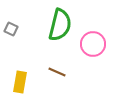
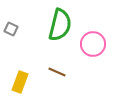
yellow rectangle: rotated 10 degrees clockwise
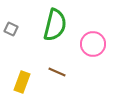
green semicircle: moved 5 px left
yellow rectangle: moved 2 px right
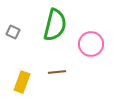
gray square: moved 2 px right, 3 px down
pink circle: moved 2 px left
brown line: rotated 30 degrees counterclockwise
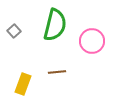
gray square: moved 1 px right, 1 px up; rotated 24 degrees clockwise
pink circle: moved 1 px right, 3 px up
yellow rectangle: moved 1 px right, 2 px down
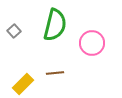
pink circle: moved 2 px down
brown line: moved 2 px left, 1 px down
yellow rectangle: rotated 25 degrees clockwise
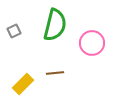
gray square: rotated 16 degrees clockwise
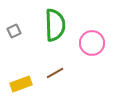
green semicircle: rotated 16 degrees counterclockwise
brown line: rotated 24 degrees counterclockwise
yellow rectangle: moved 2 px left; rotated 25 degrees clockwise
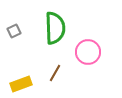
green semicircle: moved 3 px down
pink circle: moved 4 px left, 9 px down
brown line: rotated 30 degrees counterclockwise
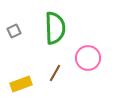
pink circle: moved 6 px down
